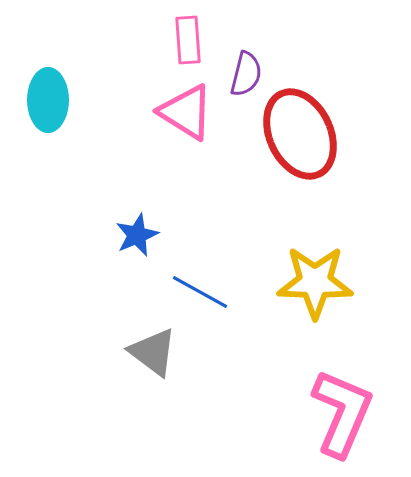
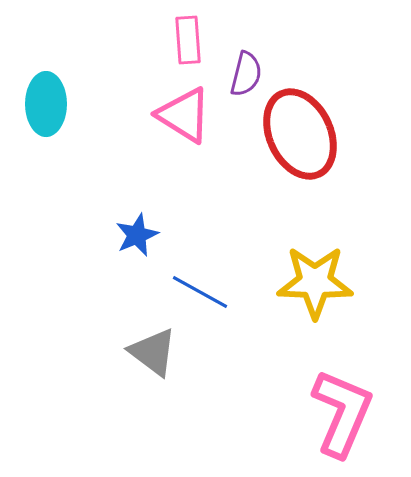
cyan ellipse: moved 2 px left, 4 px down
pink triangle: moved 2 px left, 3 px down
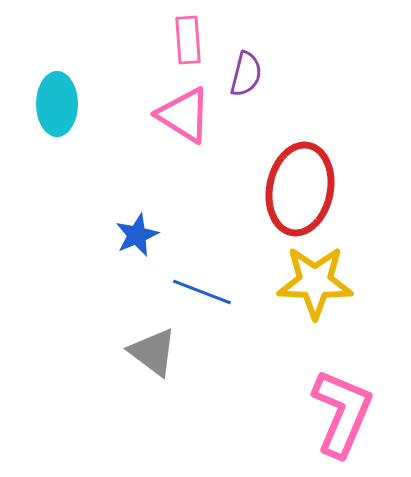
cyan ellipse: moved 11 px right
red ellipse: moved 55 px down; rotated 36 degrees clockwise
blue line: moved 2 px right; rotated 8 degrees counterclockwise
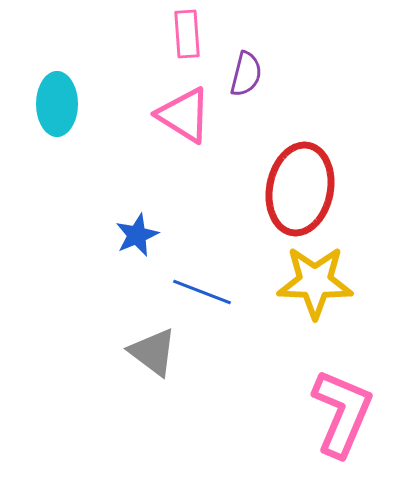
pink rectangle: moved 1 px left, 6 px up
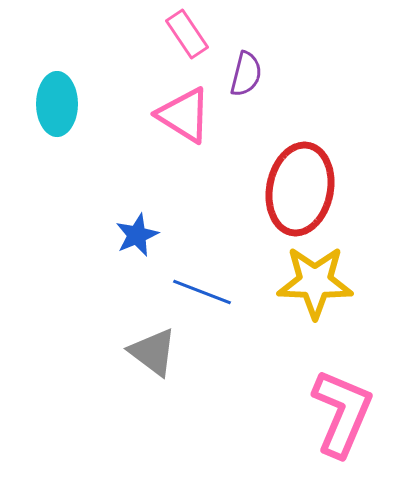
pink rectangle: rotated 30 degrees counterclockwise
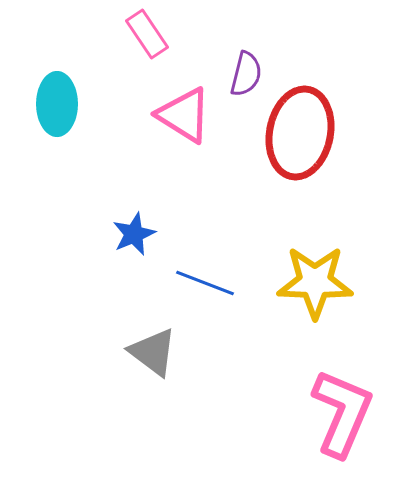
pink rectangle: moved 40 px left
red ellipse: moved 56 px up
blue star: moved 3 px left, 1 px up
blue line: moved 3 px right, 9 px up
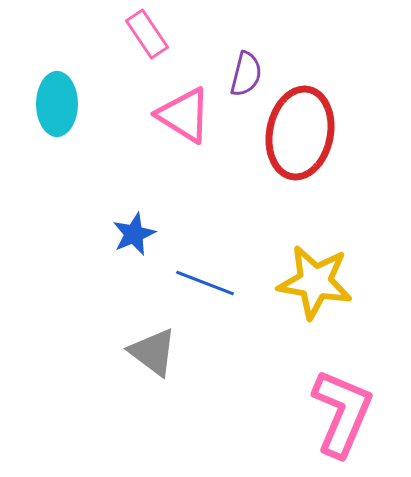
yellow star: rotated 8 degrees clockwise
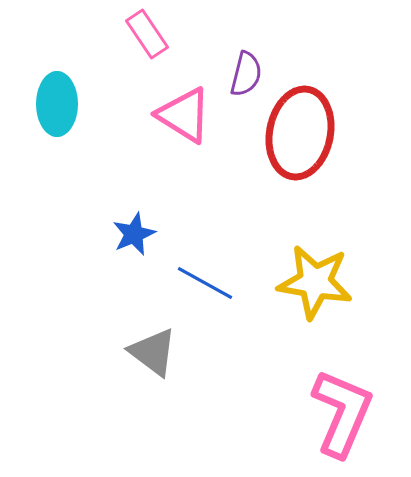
blue line: rotated 8 degrees clockwise
